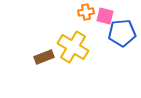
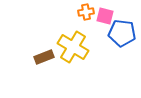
blue pentagon: rotated 12 degrees clockwise
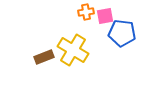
pink square: rotated 24 degrees counterclockwise
yellow cross: moved 3 px down
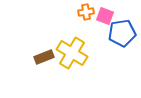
pink square: rotated 30 degrees clockwise
blue pentagon: rotated 16 degrees counterclockwise
yellow cross: moved 1 px left, 3 px down
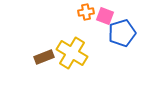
blue pentagon: rotated 8 degrees counterclockwise
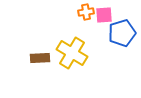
pink square: moved 1 px left, 1 px up; rotated 24 degrees counterclockwise
brown rectangle: moved 4 px left, 1 px down; rotated 18 degrees clockwise
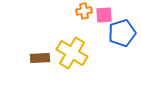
orange cross: moved 2 px left, 1 px up
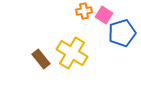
pink square: rotated 36 degrees clockwise
brown rectangle: moved 1 px right, 1 px down; rotated 54 degrees clockwise
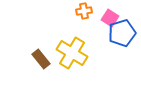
pink square: moved 6 px right, 3 px down
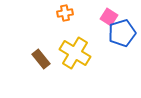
orange cross: moved 19 px left, 2 px down
pink square: moved 1 px left, 1 px up
yellow cross: moved 3 px right
